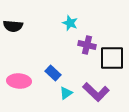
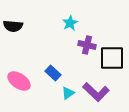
cyan star: rotated 21 degrees clockwise
pink ellipse: rotated 30 degrees clockwise
cyan triangle: moved 2 px right
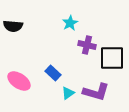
purple L-shape: rotated 28 degrees counterclockwise
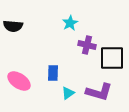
blue rectangle: rotated 49 degrees clockwise
purple L-shape: moved 3 px right
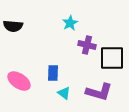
cyan triangle: moved 4 px left; rotated 48 degrees counterclockwise
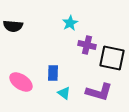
black square: rotated 12 degrees clockwise
pink ellipse: moved 2 px right, 1 px down
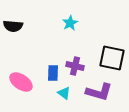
purple cross: moved 12 px left, 21 px down
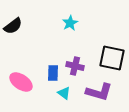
black semicircle: rotated 42 degrees counterclockwise
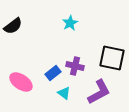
blue rectangle: rotated 49 degrees clockwise
purple L-shape: rotated 44 degrees counterclockwise
